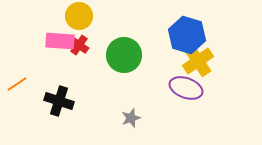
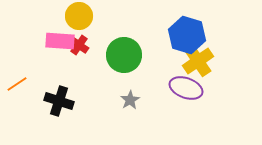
gray star: moved 1 px left, 18 px up; rotated 12 degrees counterclockwise
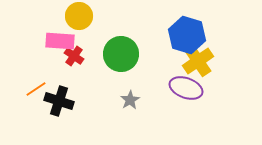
red cross: moved 5 px left, 11 px down
green circle: moved 3 px left, 1 px up
orange line: moved 19 px right, 5 px down
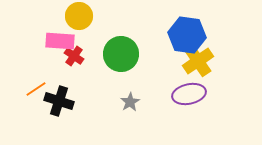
blue hexagon: rotated 9 degrees counterclockwise
purple ellipse: moved 3 px right, 6 px down; rotated 32 degrees counterclockwise
gray star: moved 2 px down
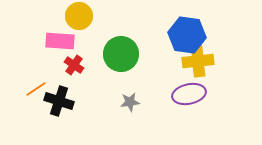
red cross: moved 9 px down
yellow cross: rotated 28 degrees clockwise
gray star: rotated 24 degrees clockwise
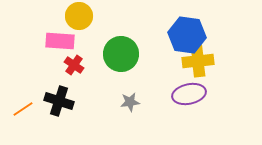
orange line: moved 13 px left, 20 px down
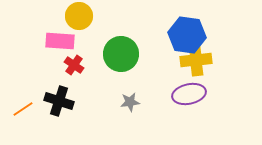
yellow cross: moved 2 px left, 1 px up
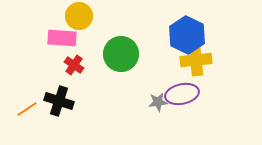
blue hexagon: rotated 18 degrees clockwise
pink rectangle: moved 2 px right, 3 px up
purple ellipse: moved 7 px left
gray star: moved 28 px right
orange line: moved 4 px right
